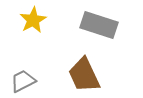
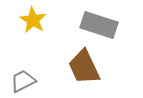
yellow star: rotated 12 degrees counterclockwise
brown trapezoid: moved 8 px up
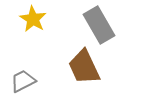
yellow star: moved 1 px up
gray rectangle: rotated 42 degrees clockwise
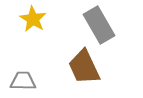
gray trapezoid: rotated 28 degrees clockwise
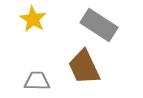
gray rectangle: rotated 27 degrees counterclockwise
gray trapezoid: moved 14 px right
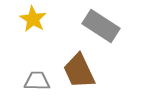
gray rectangle: moved 2 px right, 1 px down
brown trapezoid: moved 5 px left, 4 px down
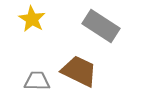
yellow star: moved 1 px left
brown trapezoid: rotated 141 degrees clockwise
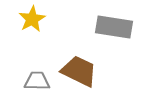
yellow star: rotated 12 degrees clockwise
gray rectangle: moved 13 px right, 1 px down; rotated 24 degrees counterclockwise
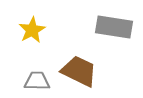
yellow star: moved 11 px down
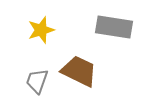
yellow star: moved 9 px right; rotated 12 degrees clockwise
gray trapezoid: rotated 72 degrees counterclockwise
